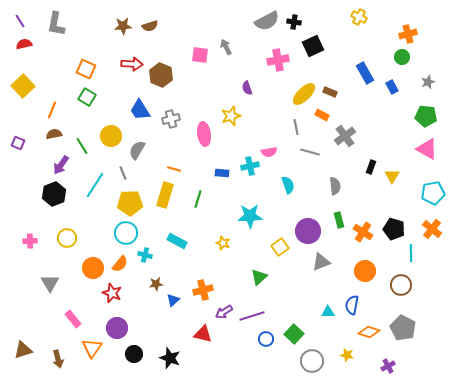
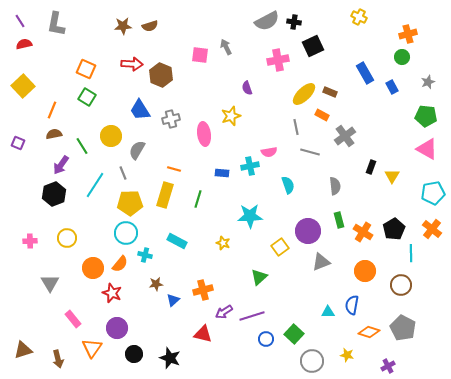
black pentagon at (394, 229): rotated 25 degrees clockwise
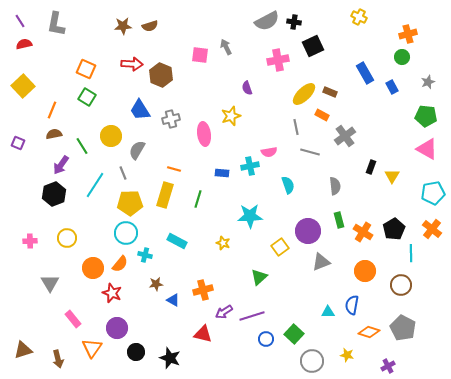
blue triangle at (173, 300): rotated 48 degrees counterclockwise
black circle at (134, 354): moved 2 px right, 2 px up
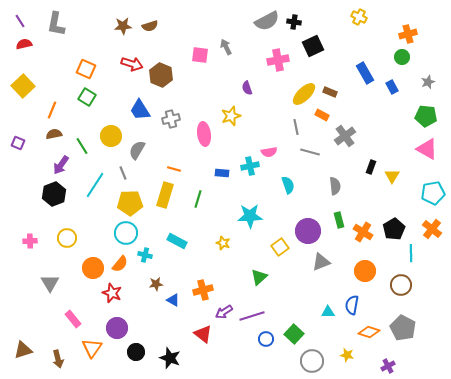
red arrow at (132, 64): rotated 15 degrees clockwise
red triangle at (203, 334): rotated 24 degrees clockwise
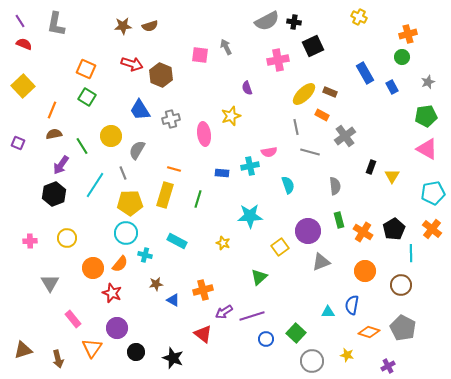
red semicircle at (24, 44): rotated 35 degrees clockwise
green pentagon at (426, 116): rotated 15 degrees counterclockwise
green square at (294, 334): moved 2 px right, 1 px up
black star at (170, 358): moved 3 px right
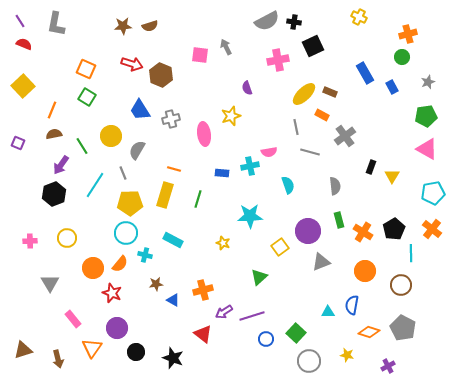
cyan rectangle at (177, 241): moved 4 px left, 1 px up
gray circle at (312, 361): moved 3 px left
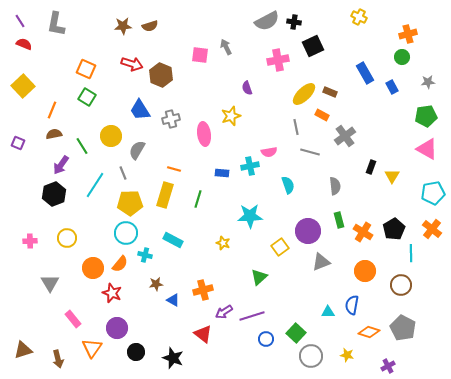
gray star at (428, 82): rotated 16 degrees clockwise
gray circle at (309, 361): moved 2 px right, 5 px up
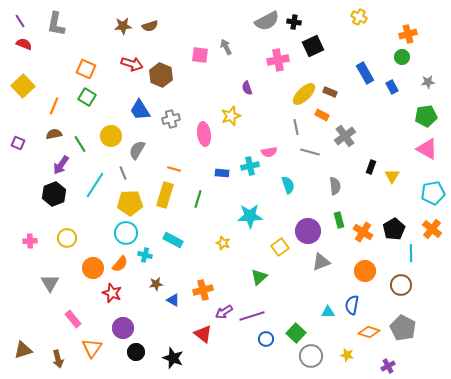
orange line at (52, 110): moved 2 px right, 4 px up
green line at (82, 146): moved 2 px left, 2 px up
purple circle at (117, 328): moved 6 px right
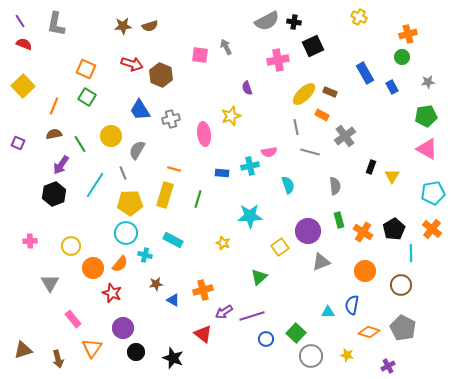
yellow circle at (67, 238): moved 4 px right, 8 px down
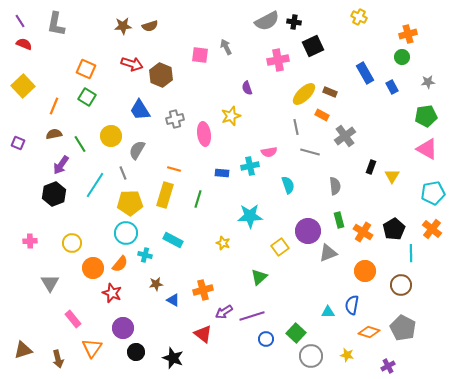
gray cross at (171, 119): moved 4 px right
yellow circle at (71, 246): moved 1 px right, 3 px up
gray triangle at (321, 262): moved 7 px right, 9 px up
